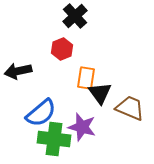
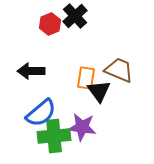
red hexagon: moved 12 px left, 25 px up
black arrow: moved 13 px right; rotated 12 degrees clockwise
black triangle: moved 1 px left, 2 px up
brown trapezoid: moved 11 px left, 38 px up
purple star: rotated 8 degrees counterclockwise
green cross: moved 3 px up; rotated 12 degrees counterclockwise
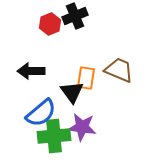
black cross: rotated 20 degrees clockwise
black triangle: moved 27 px left, 1 px down
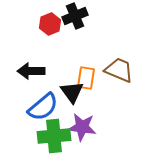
blue semicircle: moved 2 px right, 6 px up
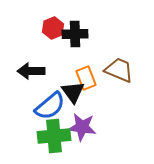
black cross: moved 18 px down; rotated 20 degrees clockwise
red hexagon: moved 3 px right, 4 px down
orange rectangle: rotated 30 degrees counterclockwise
black triangle: moved 1 px right
blue semicircle: moved 7 px right, 1 px up
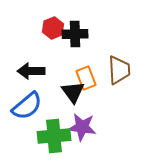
brown trapezoid: rotated 64 degrees clockwise
blue semicircle: moved 23 px left
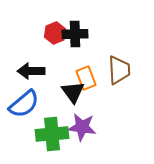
red hexagon: moved 2 px right, 5 px down
blue semicircle: moved 3 px left, 2 px up
green cross: moved 2 px left, 2 px up
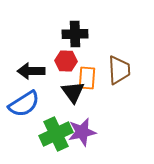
red hexagon: moved 11 px right, 28 px down; rotated 25 degrees clockwise
orange rectangle: moved 1 px right; rotated 25 degrees clockwise
blue semicircle: rotated 8 degrees clockwise
purple star: moved 5 px down; rotated 20 degrees counterclockwise
green cross: moved 4 px right; rotated 20 degrees counterclockwise
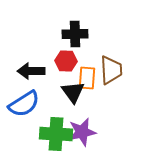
brown trapezoid: moved 8 px left
green cross: rotated 28 degrees clockwise
